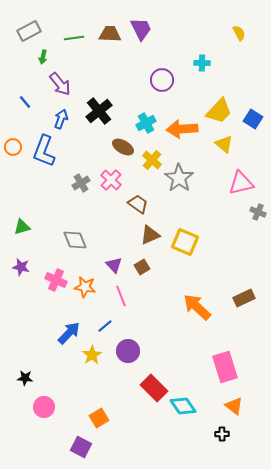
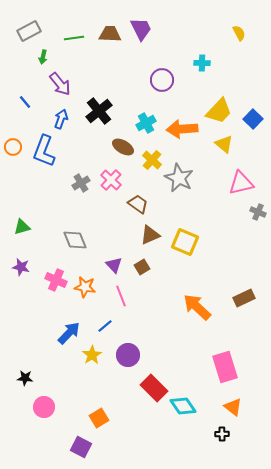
blue square at (253, 119): rotated 12 degrees clockwise
gray star at (179, 178): rotated 8 degrees counterclockwise
purple circle at (128, 351): moved 4 px down
orange triangle at (234, 406): moved 1 px left, 1 px down
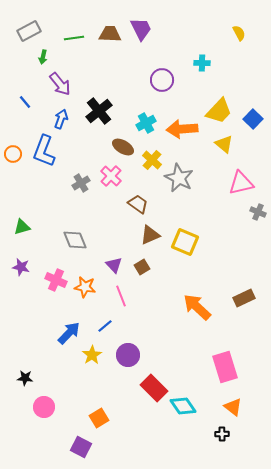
orange circle at (13, 147): moved 7 px down
pink cross at (111, 180): moved 4 px up
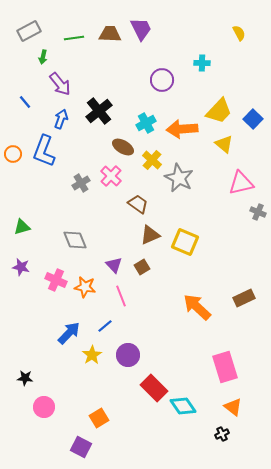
black cross at (222, 434): rotated 24 degrees counterclockwise
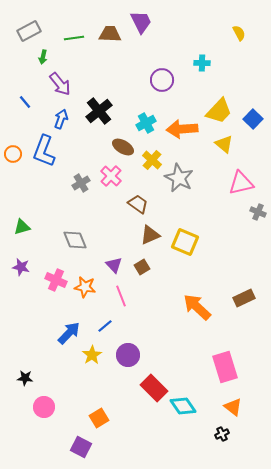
purple trapezoid at (141, 29): moved 7 px up
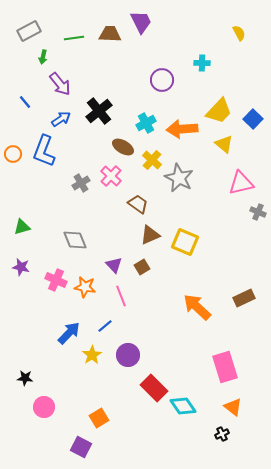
blue arrow at (61, 119): rotated 36 degrees clockwise
